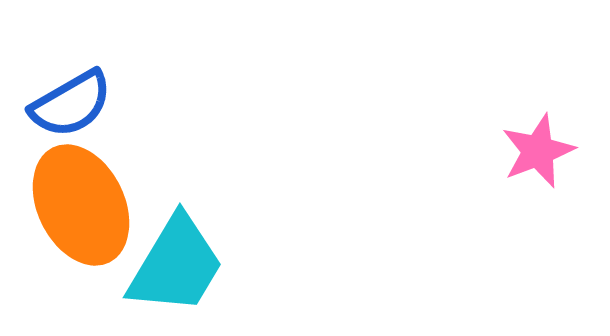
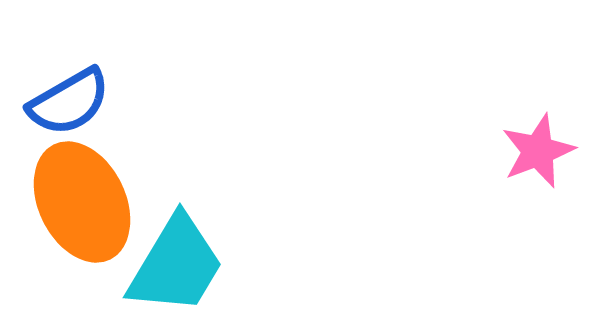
blue semicircle: moved 2 px left, 2 px up
orange ellipse: moved 1 px right, 3 px up
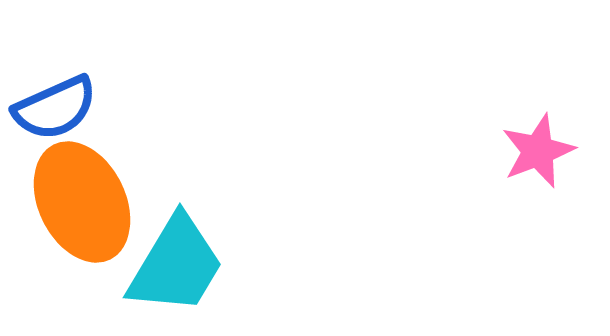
blue semicircle: moved 14 px left, 6 px down; rotated 6 degrees clockwise
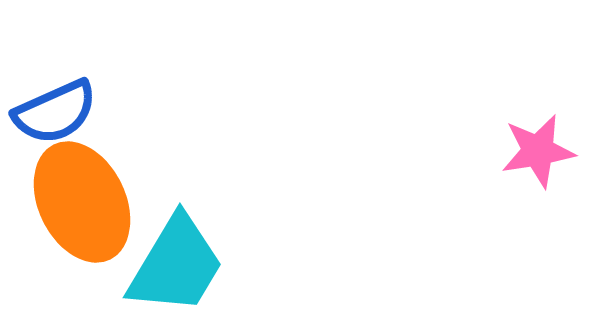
blue semicircle: moved 4 px down
pink star: rotated 12 degrees clockwise
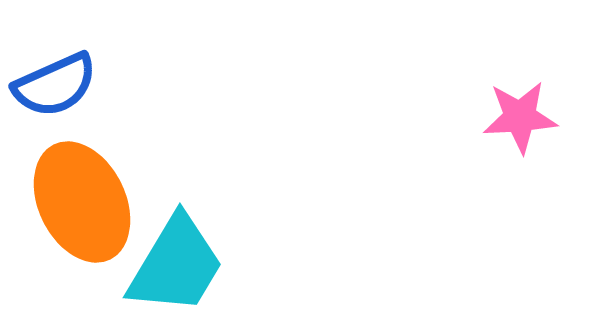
blue semicircle: moved 27 px up
pink star: moved 18 px left, 34 px up; rotated 6 degrees clockwise
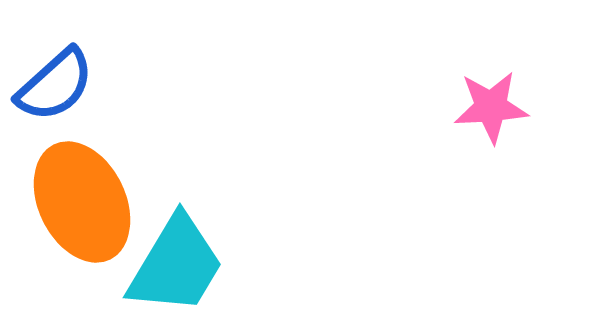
blue semicircle: rotated 18 degrees counterclockwise
pink star: moved 29 px left, 10 px up
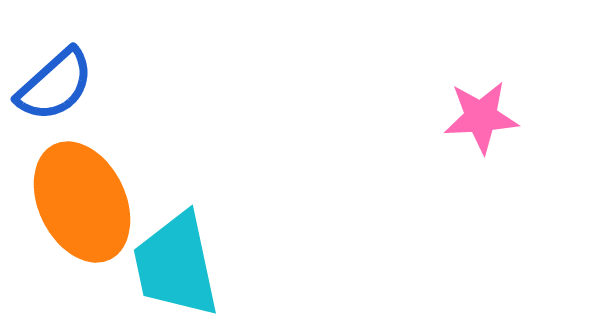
pink star: moved 10 px left, 10 px down
cyan trapezoid: rotated 137 degrees clockwise
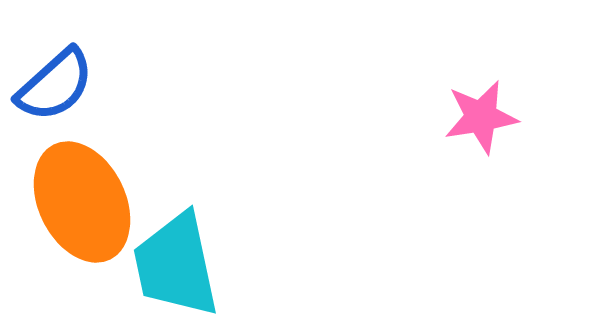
pink star: rotated 6 degrees counterclockwise
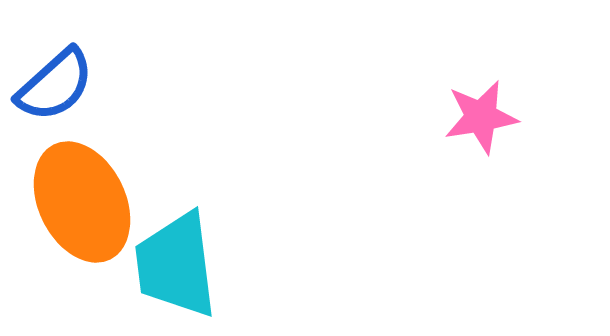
cyan trapezoid: rotated 5 degrees clockwise
